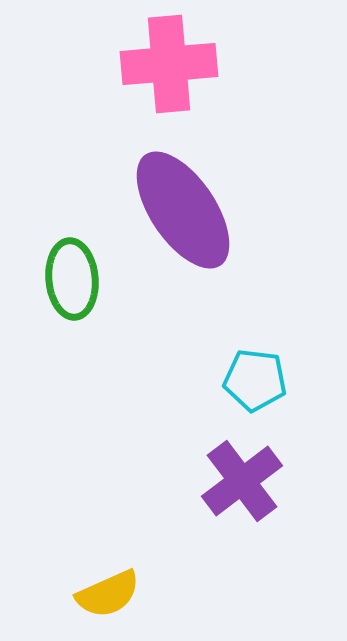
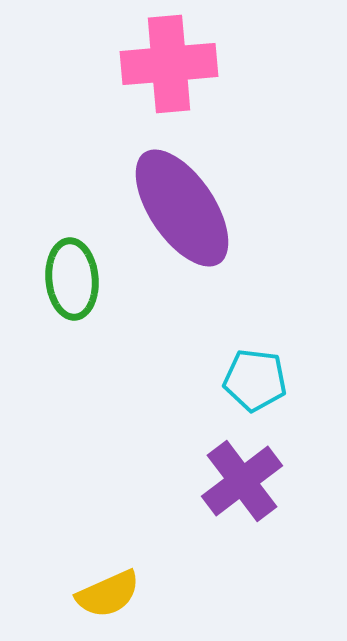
purple ellipse: moved 1 px left, 2 px up
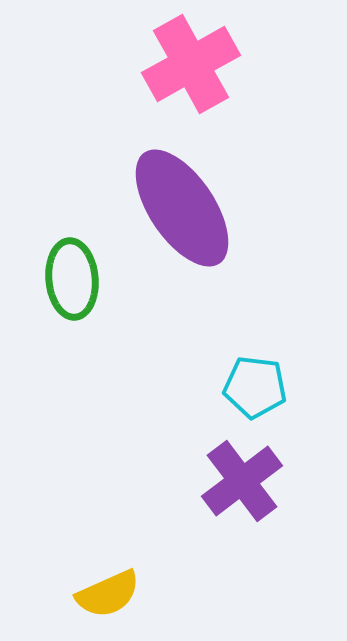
pink cross: moved 22 px right; rotated 24 degrees counterclockwise
cyan pentagon: moved 7 px down
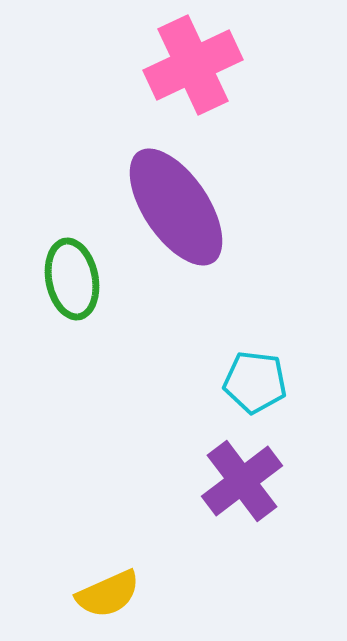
pink cross: moved 2 px right, 1 px down; rotated 4 degrees clockwise
purple ellipse: moved 6 px left, 1 px up
green ellipse: rotated 6 degrees counterclockwise
cyan pentagon: moved 5 px up
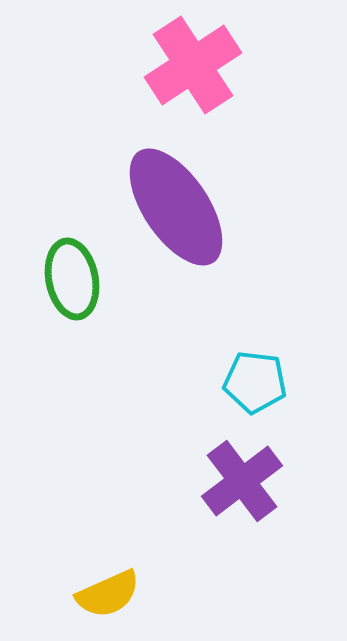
pink cross: rotated 8 degrees counterclockwise
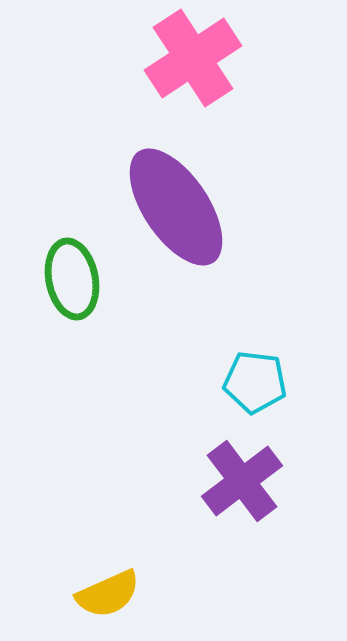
pink cross: moved 7 px up
